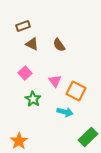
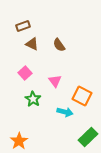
orange square: moved 6 px right, 5 px down
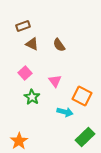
green star: moved 1 px left, 2 px up
green rectangle: moved 3 px left
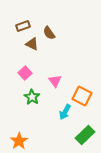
brown semicircle: moved 10 px left, 12 px up
cyan arrow: rotated 105 degrees clockwise
green rectangle: moved 2 px up
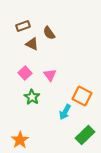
pink triangle: moved 5 px left, 6 px up
orange star: moved 1 px right, 1 px up
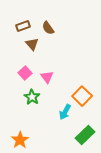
brown semicircle: moved 1 px left, 5 px up
brown triangle: rotated 24 degrees clockwise
pink triangle: moved 3 px left, 2 px down
orange square: rotated 18 degrees clockwise
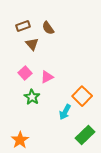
pink triangle: rotated 40 degrees clockwise
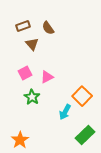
pink square: rotated 16 degrees clockwise
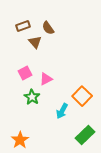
brown triangle: moved 3 px right, 2 px up
pink triangle: moved 1 px left, 2 px down
cyan arrow: moved 3 px left, 1 px up
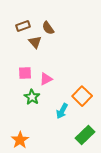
pink square: rotated 24 degrees clockwise
